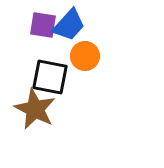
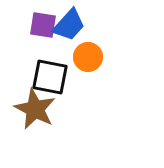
orange circle: moved 3 px right, 1 px down
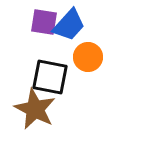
purple square: moved 1 px right, 3 px up
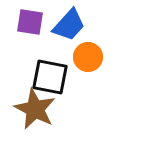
purple square: moved 14 px left
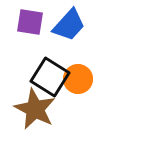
orange circle: moved 10 px left, 22 px down
black square: rotated 21 degrees clockwise
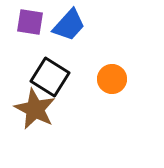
orange circle: moved 34 px right
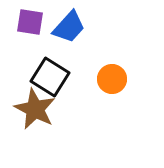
blue trapezoid: moved 2 px down
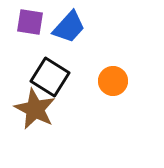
orange circle: moved 1 px right, 2 px down
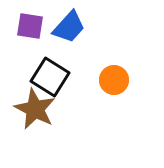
purple square: moved 4 px down
orange circle: moved 1 px right, 1 px up
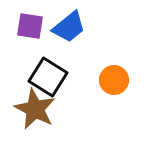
blue trapezoid: rotated 9 degrees clockwise
black square: moved 2 px left
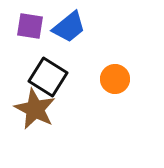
orange circle: moved 1 px right, 1 px up
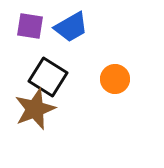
blue trapezoid: moved 2 px right; rotated 9 degrees clockwise
brown star: rotated 24 degrees clockwise
